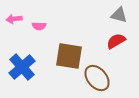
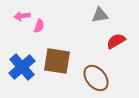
gray triangle: moved 19 px left; rotated 24 degrees counterclockwise
pink arrow: moved 8 px right, 3 px up
pink semicircle: rotated 72 degrees counterclockwise
brown square: moved 12 px left, 5 px down
brown ellipse: moved 1 px left
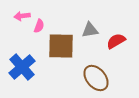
gray triangle: moved 10 px left, 15 px down
brown square: moved 4 px right, 15 px up; rotated 8 degrees counterclockwise
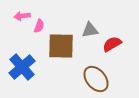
red semicircle: moved 4 px left, 3 px down
brown ellipse: moved 1 px down
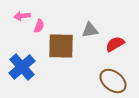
red semicircle: moved 3 px right
brown ellipse: moved 17 px right, 2 px down; rotated 12 degrees counterclockwise
